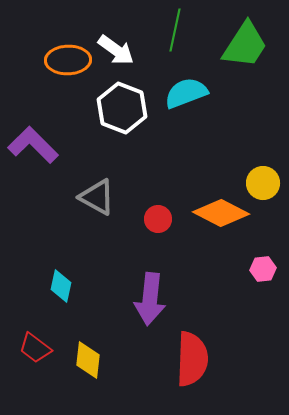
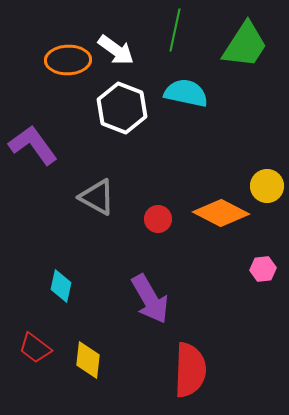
cyan semicircle: rotated 33 degrees clockwise
purple L-shape: rotated 9 degrees clockwise
yellow circle: moved 4 px right, 3 px down
purple arrow: rotated 36 degrees counterclockwise
red semicircle: moved 2 px left, 11 px down
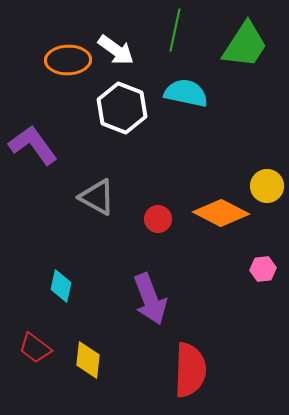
purple arrow: rotated 9 degrees clockwise
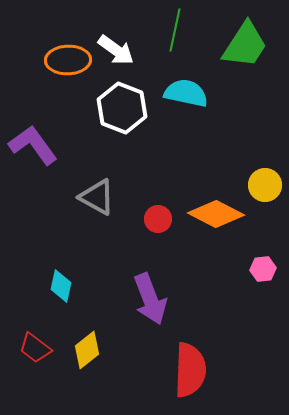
yellow circle: moved 2 px left, 1 px up
orange diamond: moved 5 px left, 1 px down
yellow diamond: moved 1 px left, 10 px up; rotated 45 degrees clockwise
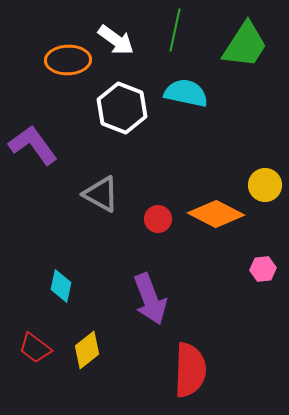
white arrow: moved 10 px up
gray triangle: moved 4 px right, 3 px up
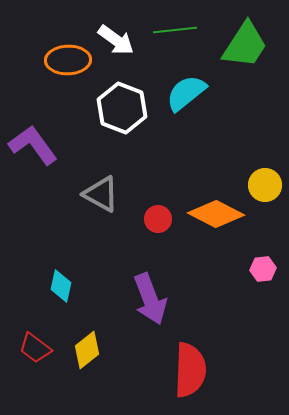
green line: rotated 72 degrees clockwise
cyan semicircle: rotated 51 degrees counterclockwise
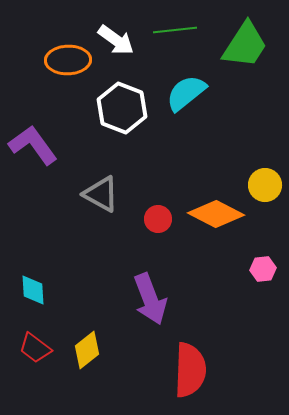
cyan diamond: moved 28 px left, 4 px down; rotated 16 degrees counterclockwise
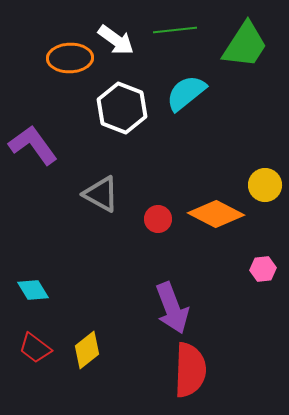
orange ellipse: moved 2 px right, 2 px up
cyan diamond: rotated 28 degrees counterclockwise
purple arrow: moved 22 px right, 9 px down
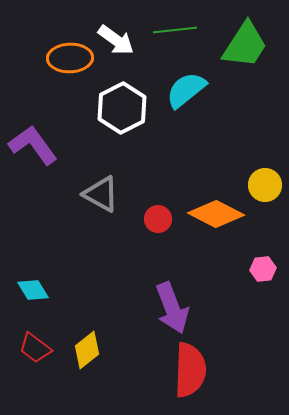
cyan semicircle: moved 3 px up
white hexagon: rotated 12 degrees clockwise
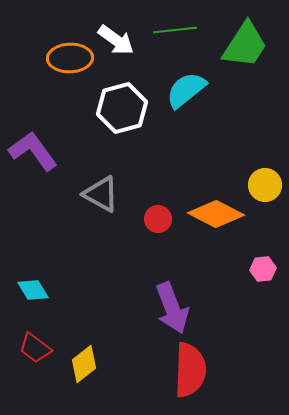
white hexagon: rotated 12 degrees clockwise
purple L-shape: moved 6 px down
yellow diamond: moved 3 px left, 14 px down
